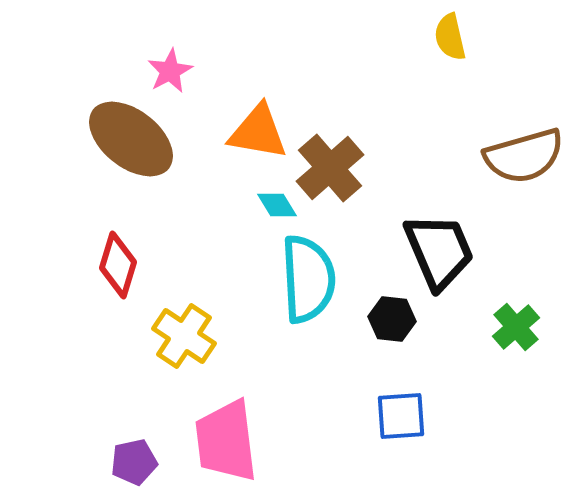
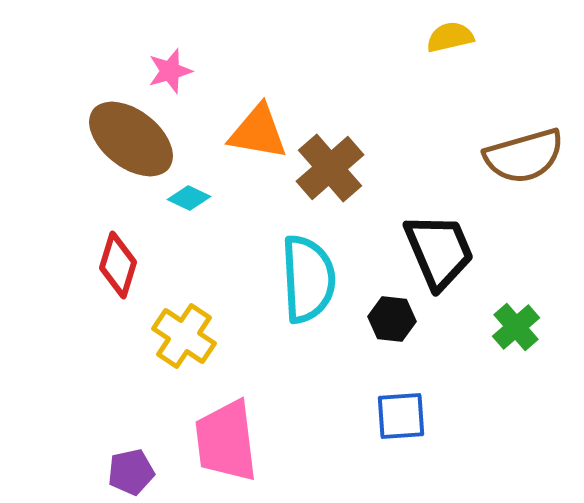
yellow semicircle: rotated 90 degrees clockwise
pink star: rotated 12 degrees clockwise
cyan diamond: moved 88 px left, 7 px up; rotated 33 degrees counterclockwise
purple pentagon: moved 3 px left, 10 px down
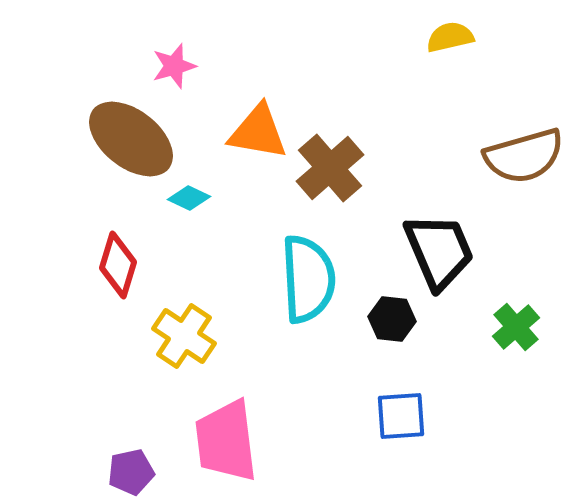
pink star: moved 4 px right, 5 px up
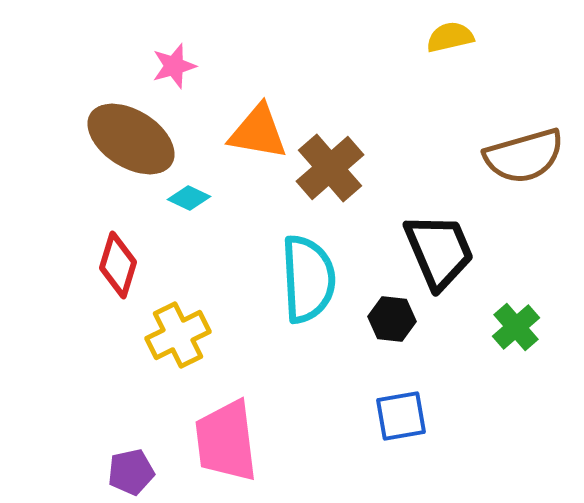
brown ellipse: rotated 6 degrees counterclockwise
yellow cross: moved 6 px left, 1 px up; rotated 30 degrees clockwise
blue square: rotated 6 degrees counterclockwise
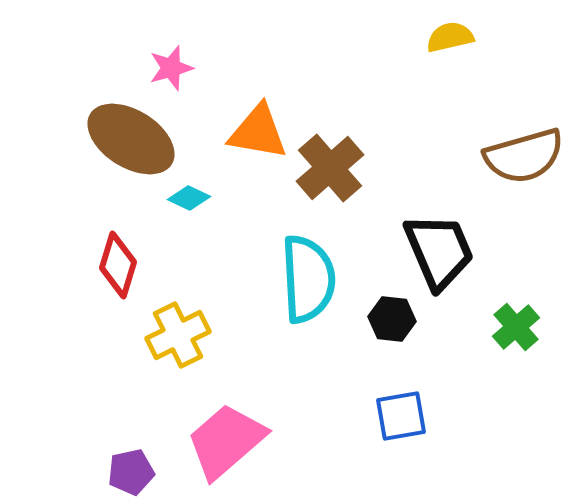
pink star: moved 3 px left, 2 px down
pink trapezoid: rotated 56 degrees clockwise
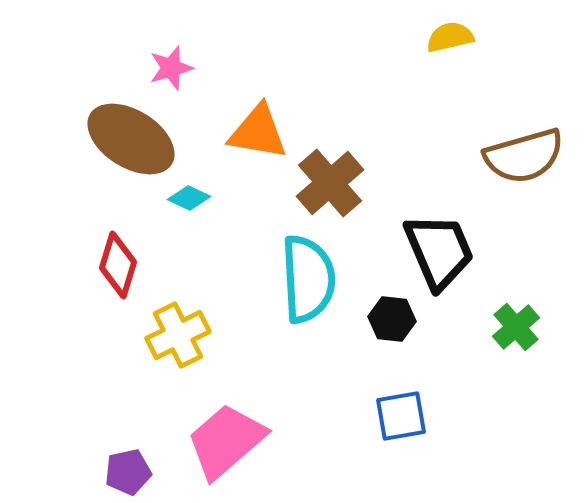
brown cross: moved 15 px down
purple pentagon: moved 3 px left
